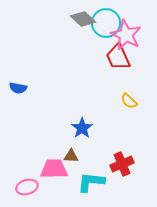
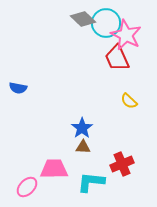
red trapezoid: moved 1 px left, 1 px down
brown triangle: moved 12 px right, 9 px up
pink ellipse: rotated 30 degrees counterclockwise
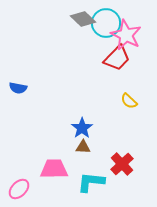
red trapezoid: rotated 112 degrees counterclockwise
red cross: rotated 20 degrees counterclockwise
pink ellipse: moved 8 px left, 2 px down
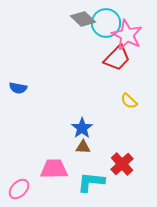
pink star: moved 1 px right
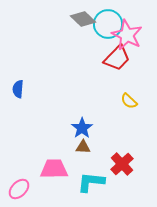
cyan circle: moved 2 px right, 1 px down
blue semicircle: moved 1 px down; rotated 84 degrees clockwise
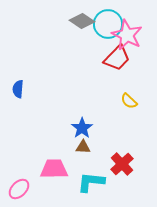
gray diamond: moved 1 px left, 2 px down; rotated 10 degrees counterclockwise
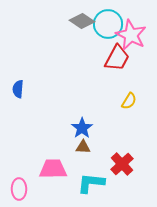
pink star: moved 4 px right
red trapezoid: rotated 16 degrees counterclockwise
yellow semicircle: rotated 102 degrees counterclockwise
pink trapezoid: moved 1 px left
cyan L-shape: moved 1 px down
pink ellipse: rotated 45 degrees counterclockwise
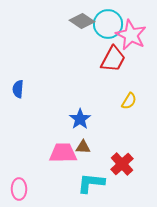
red trapezoid: moved 4 px left, 1 px down
blue star: moved 2 px left, 9 px up
pink trapezoid: moved 10 px right, 16 px up
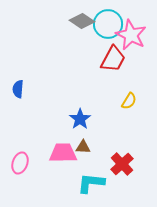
pink ellipse: moved 1 px right, 26 px up; rotated 20 degrees clockwise
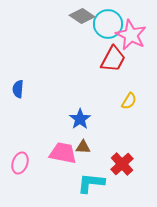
gray diamond: moved 5 px up
pink trapezoid: rotated 12 degrees clockwise
